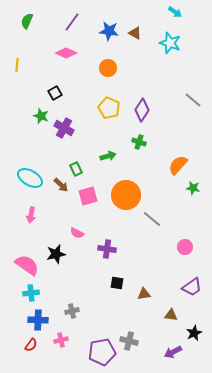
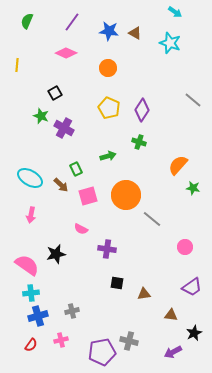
pink semicircle at (77, 233): moved 4 px right, 4 px up
blue cross at (38, 320): moved 4 px up; rotated 18 degrees counterclockwise
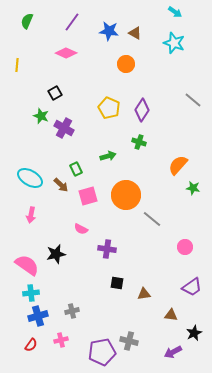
cyan star at (170, 43): moved 4 px right
orange circle at (108, 68): moved 18 px right, 4 px up
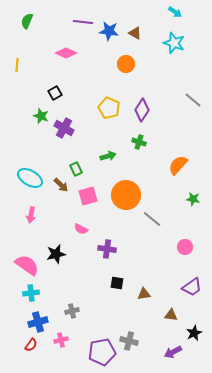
purple line at (72, 22): moved 11 px right; rotated 60 degrees clockwise
green star at (193, 188): moved 11 px down
blue cross at (38, 316): moved 6 px down
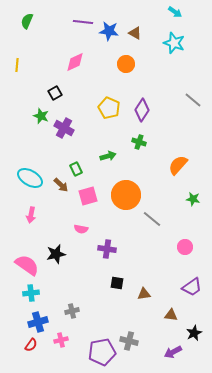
pink diamond at (66, 53): moved 9 px right, 9 px down; rotated 50 degrees counterclockwise
pink semicircle at (81, 229): rotated 16 degrees counterclockwise
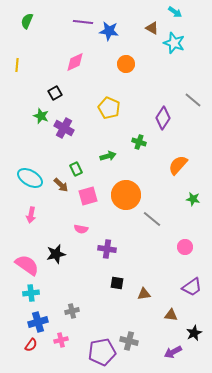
brown triangle at (135, 33): moved 17 px right, 5 px up
purple diamond at (142, 110): moved 21 px right, 8 px down
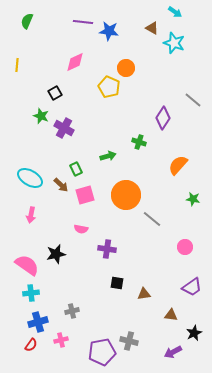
orange circle at (126, 64): moved 4 px down
yellow pentagon at (109, 108): moved 21 px up
pink square at (88, 196): moved 3 px left, 1 px up
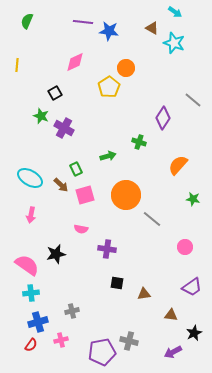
yellow pentagon at (109, 87): rotated 15 degrees clockwise
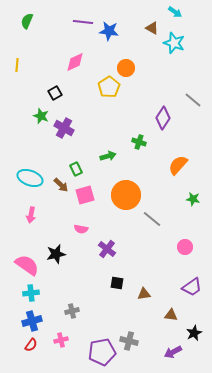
cyan ellipse at (30, 178): rotated 10 degrees counterclockwise
purple cross at (107, 249): rotated 30 degrees clockwise
blue cross at (38, 322): moved 6 px left, 1 px up
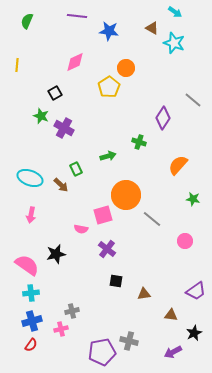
purple line at (83, 22): moved 6 px left, 6 px up
pink square at (85, 195): moved 18 px right, 20 px down
pink circle at (185, 247): moved 6 px up
black square at (117, 283): moved 1 px left, 2 px up
purple trapezoid at (192, 287): moved 4 px right, 4 px down
pink cross at (61, 340): moved 11 px up
